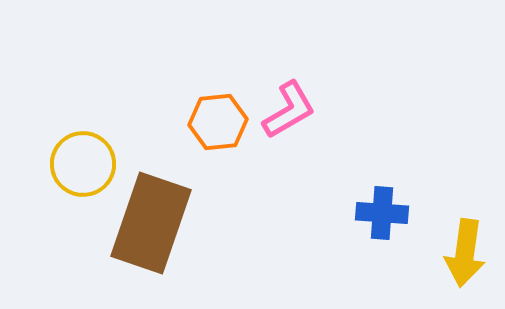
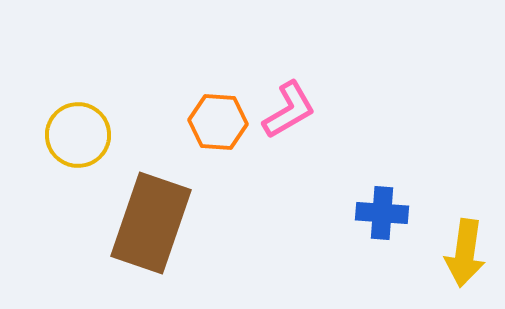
orange hexagon: rotated 10 degrees clockwise
yellow circle: moved 5 px left, 29 px up
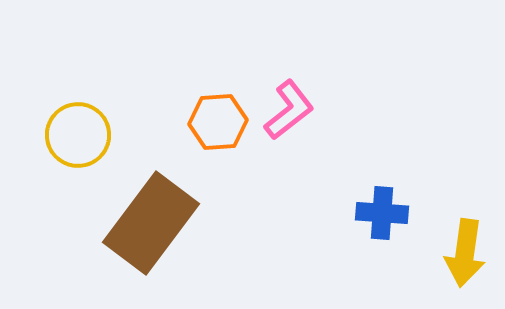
pink L-shape: rotated 8 degrees counterclockwise
orange hexagon: rotated 8 degrees counterclockwise
brown rectangle: rotated 18 degrees clockwise
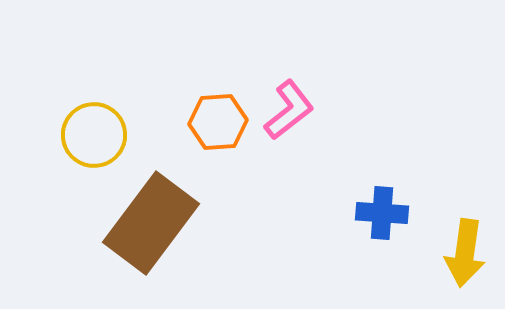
yellow circle: moved 16 px right
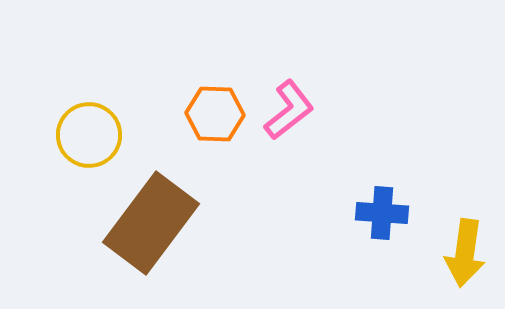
orange hexagon: moved 3 px left, 8 px up; rotated 6 degrees clockwise
yellow circle: moved 5 px left
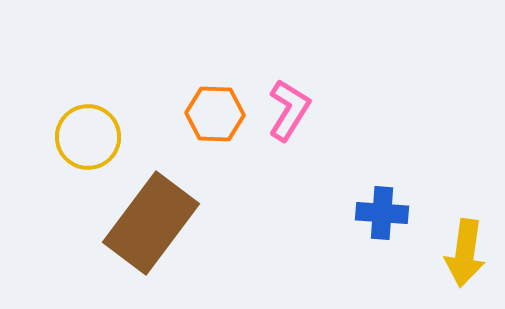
pink L-shape: rotated 20 degrees counterclockwise
yellow circle: moved 1 px left, 2 px down
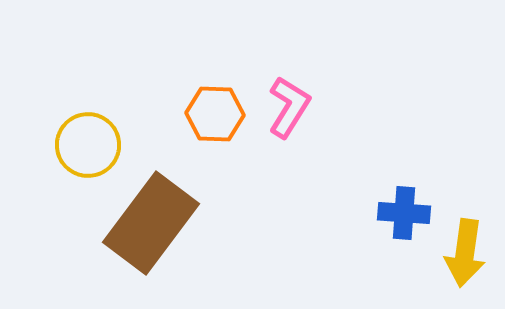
pink L-shape: moved 3 px up
yellow circle: moved 8 px down
blue cross: moved 22 px right
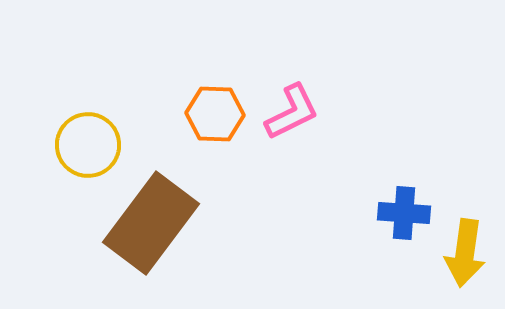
pink L-shape: moved 3 px right, 5 px down; rotated 32 degrees clockwise
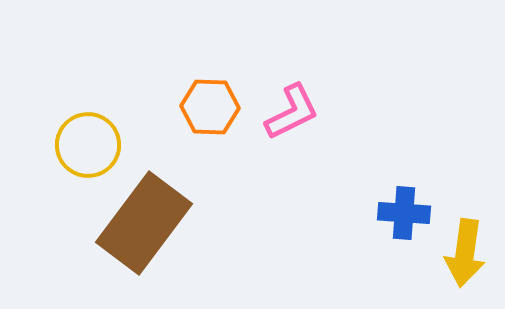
orange hexagon: moved 5 px left, 7 px up
brown rectangle: moved 7 px left
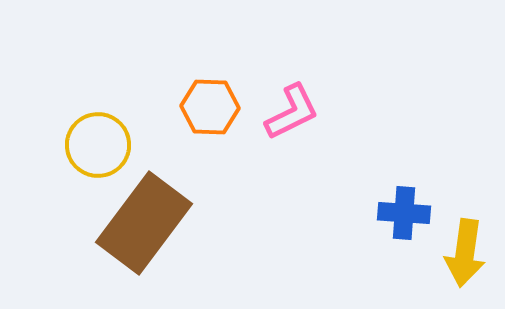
yellow circle: moved 10 px right
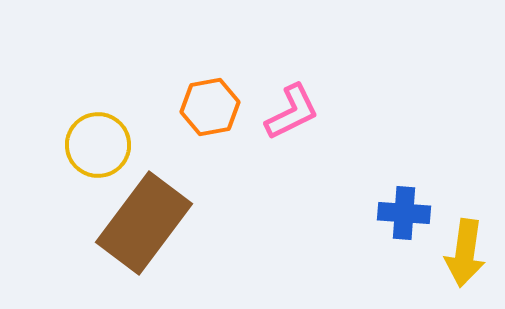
orange hexagon: rotated 12 degrees counterclockwise
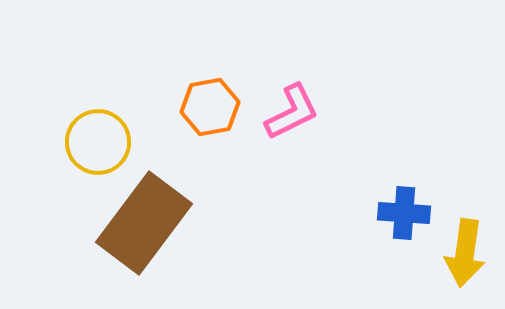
yellow circle: moved 3 px up
